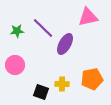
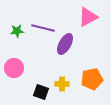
pink triangle: rotated 15 degrees counterclockwise
purple line: rotated 30 degrees counterclockwise
pink circle: moved 1 px left, 3 px down
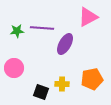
purple line: moved 1 px left; rotated 10 degrees counterclockwise
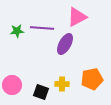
pink triangle: moved 11 px left
pink circle: moved 2 px left, 17 px down
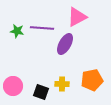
green star: rotated 16 degrees clockwise
orange pentagon: moved 1 px down
pink circle: moved 1 px right, 1 px down
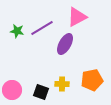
purple line: rotated 35 degrees counterclockwise
pink circle: moved 1 px left, 4 px down
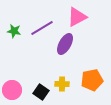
green star: moved 3 px left
black square: rotated 14 degrees clockwise
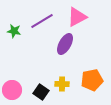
purple line: moved 7 px up
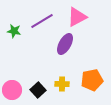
black square: moved 3 px left, 2 px up; rotated 14 degrees clockwise
